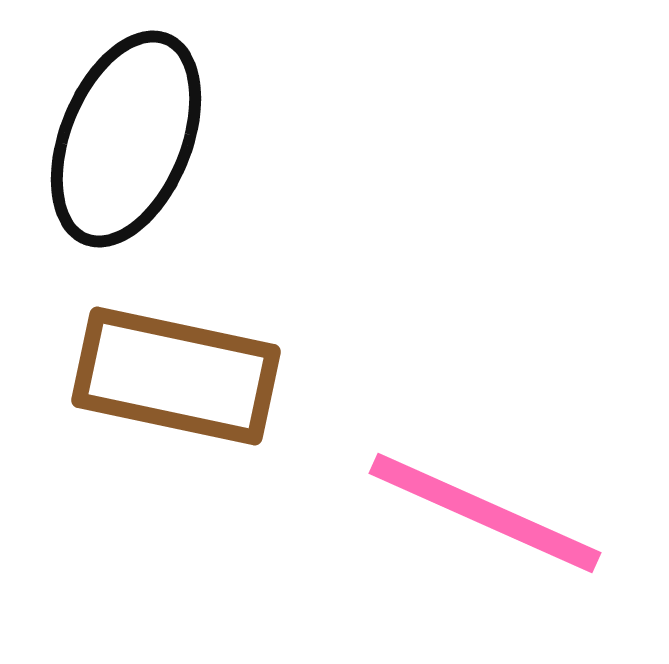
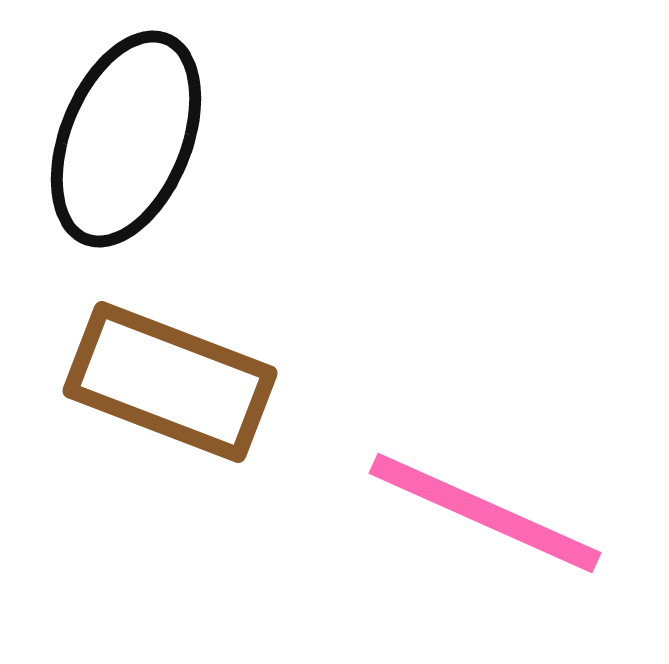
brown rectangle: moved 6 px left, 6 px down; rotated 9 degrees clockwise
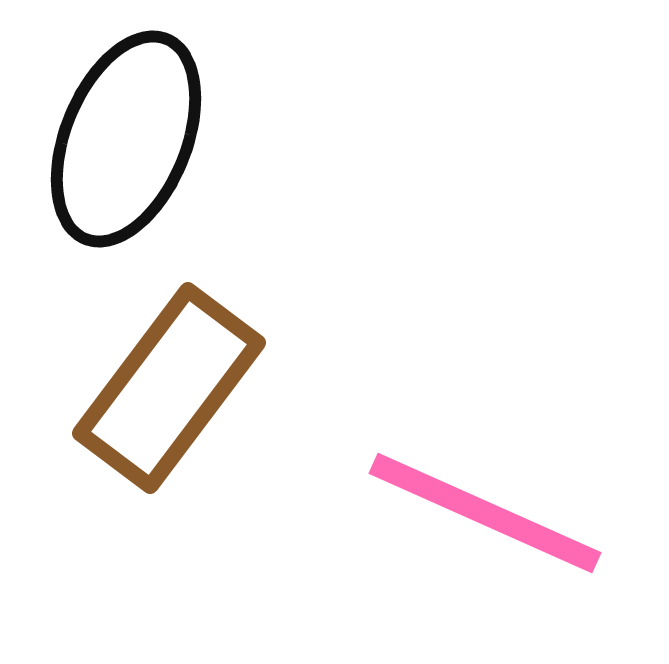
brown rectangle: moved 1 px left, 6 px down; rotated 74 degrees counterclockwise
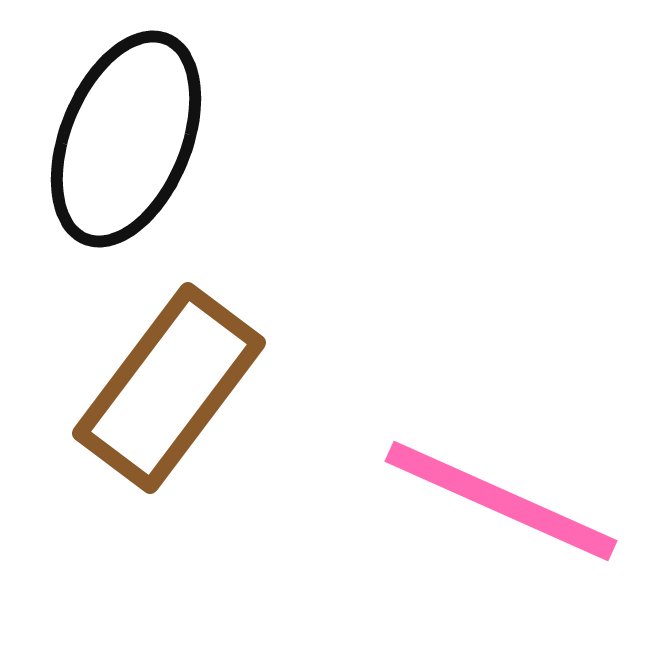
pink line: moved 16 px right, 12 px up
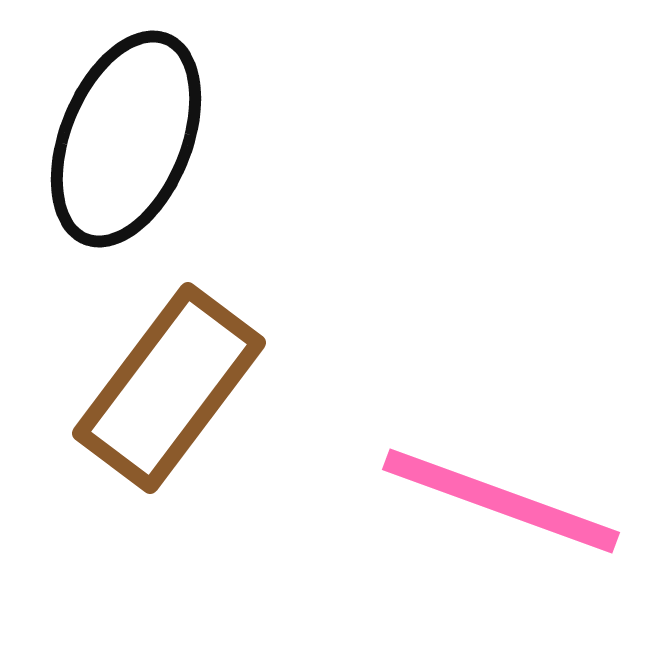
pink line: rotated 4 degrees counterclockwise
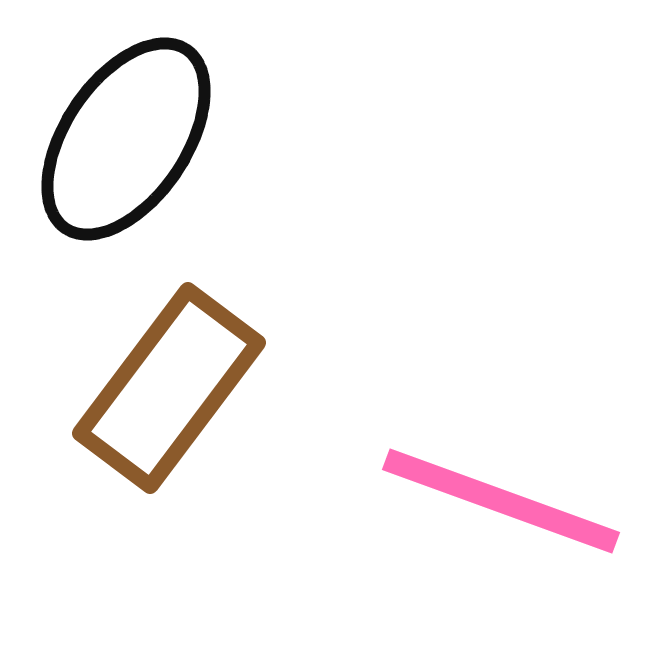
black ellipse: rotated 12 degrees clockwise
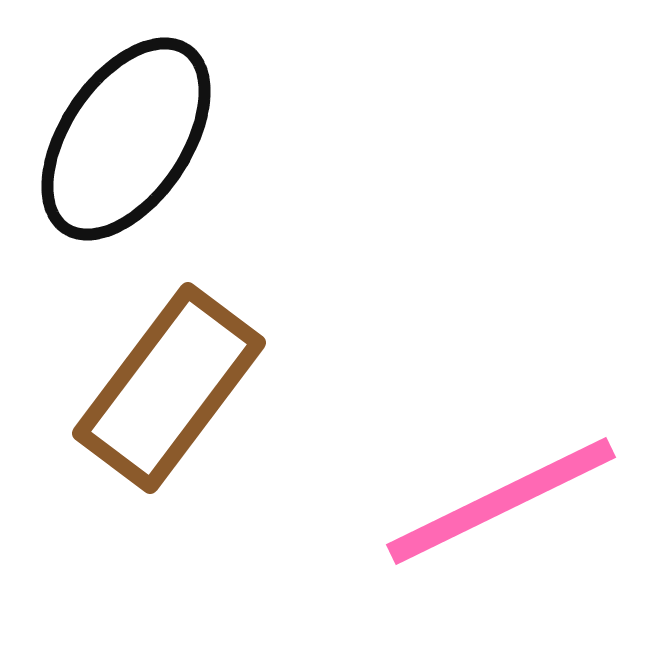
pink line: rotated 46 degrees counterclockwise
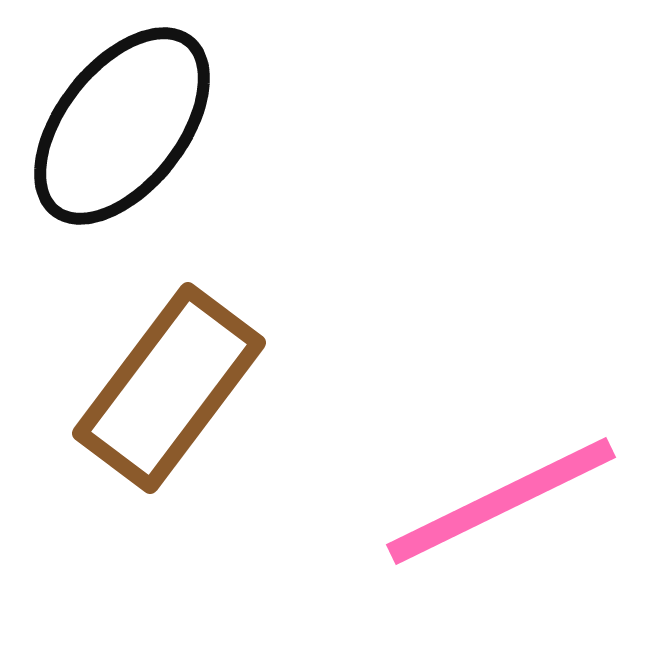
black ellipse: moved 4 px left, 13 px up; rotated 4 degrees clockwise
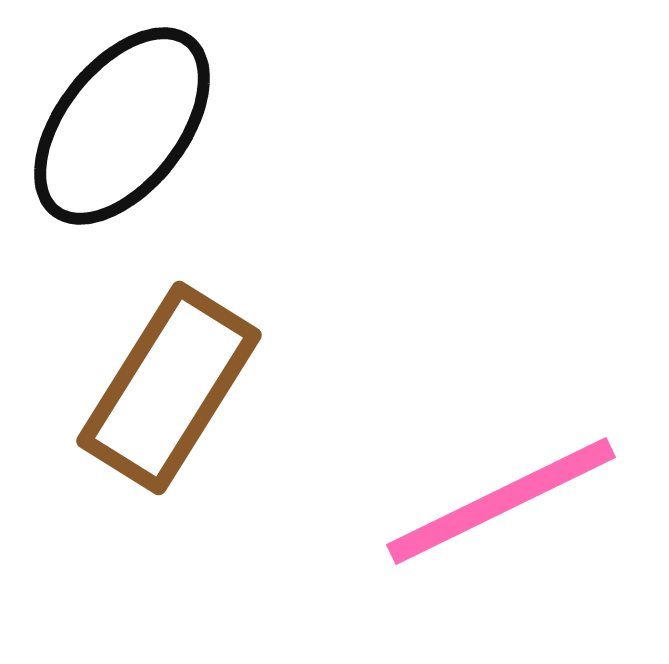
brown rectangle: rotated 5 degrees counterclockwise
